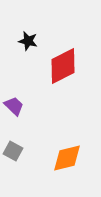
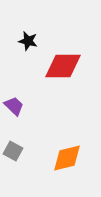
red diamond: rotated 27 degrees clockwise
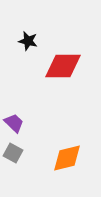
purple trapezoid: moved 17 px down
gray square: moved 2 px down
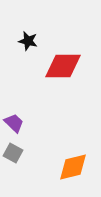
orange diamond: moved 6 px right, 9 px down
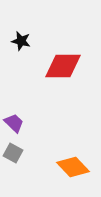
black star: moved 7 px left
orange diamond: rotated 60 degrees clockwise
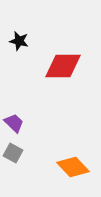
black star: moved 2 px left
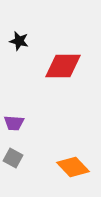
purple trapezoid: rotated 140 degrees clockwise
gray square: moved 5 px down
